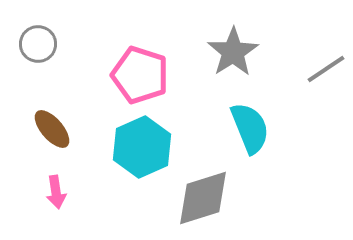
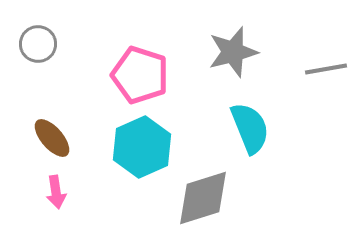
gray star: rotated 18 degrees clockwise
gray line: rotated 24 degrees clockwise
brown ellipse: moved 9 px down
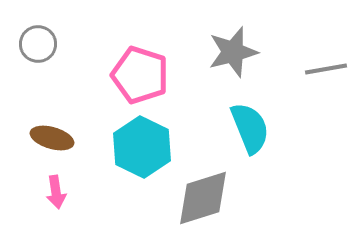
brown ellipse: rotated 33 degrees counterclockwise
cyan hexagon: rotated 10 degrees counterclockwise
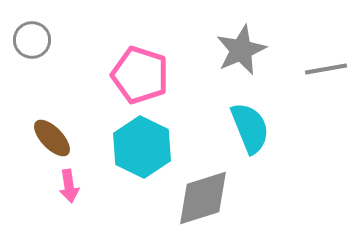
gray circle: moved 6 px left, 4 px up
gray star: moved 8 px right, 2 px up; rotated 9 degrees counterclockwise
brown ellipse: rotated 30 degrees clockwise
pink arrow: moved 13 px right, 6 px up
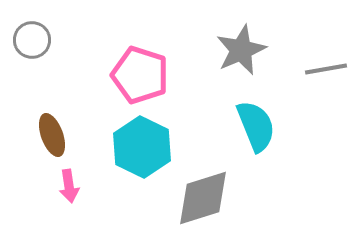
cyan semicircle: moved 6 px right, 2 px up
brown ellipse: moved 3 px up; rotated 24 degrees clockwise
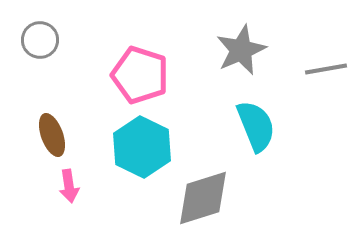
gray circle: moved 8 px right
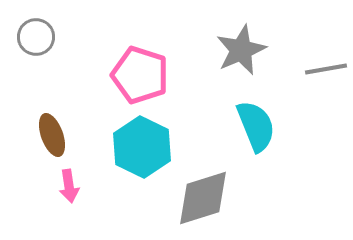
gray circle: moved 4 px left, 3 px up
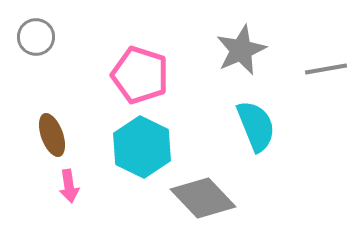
gray diamond: rotated 64 degrees clockwise
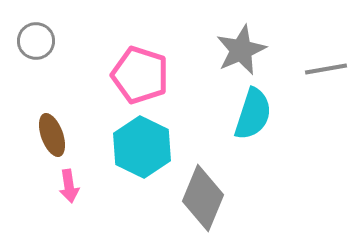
gray circle: moved 4 px down
cyan semicircle: moved 3 px left, 12 px up; rotated 40 degrees clockwise
gray diamond: rotated 66 degrees clockwise
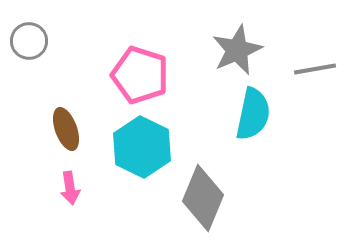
gray circle: moved 7 px left
gray star: moved 4 px left
gray line: moved 11 px left
cyan semicircle: rotated 6 degrees counterclockwise
brown ellipse: moved 14 px right, 6 px up
pink arrow: moved 1 px right, 2 px down
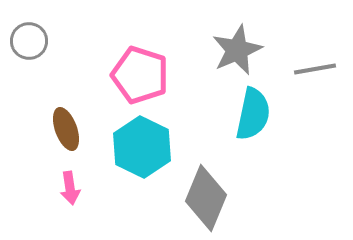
gray diamond: moved 3 px right
